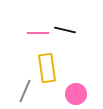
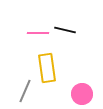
pink circle: moved 6 px right
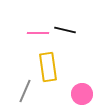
yellow rectangle: moved 1 px right, 1 px up
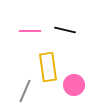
pink line: moved 8 px left, 2 px up
pink circle: moved 8 px left, 9 px up
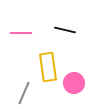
pink line: moved 9 px left, 2 px down
pink circle: moved 2 px up
gray line: moved 1 px left, 2 px down
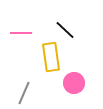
black line: rotated 30 degrees clockwise
yellow rectangle: moved 3 px right, 10 px up
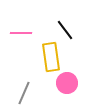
black line: rotated 10 degrees clockwise
pink circle: moved 7 px left
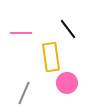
black line: moved 3 px right, 1 px up
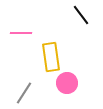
black line: moved 13 px right, 14 px up
gray line: rotated 10 degrees clockwise
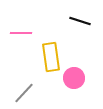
black line: moved 1 px left, 6 px down; rotated 35 degrees counterclockwise
pink circle: moved 7 px right, 5 px up
gray line: rotated 10 degrees clockwise
